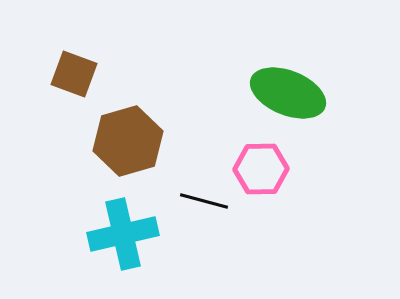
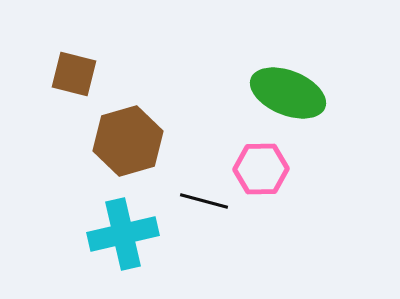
brown square: rotated 6 degrees counterclockwise
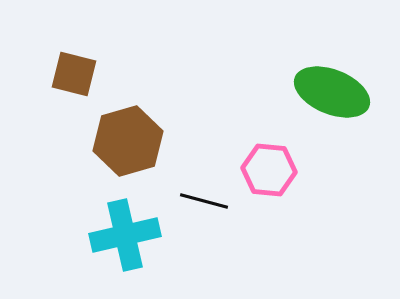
green ellipse: moved 44 px right, 1 px up
pink hexagon: moved 8 px right, 1 px down; rotated 6 degrees clockwise
cyan cross: moved 2 px right, 1 px down
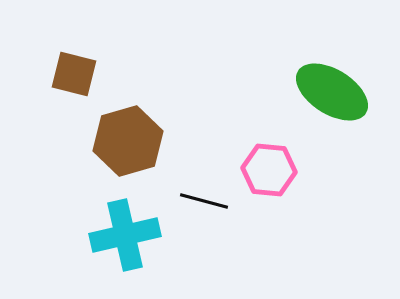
green ellipse: rotated 10 degrees clockwise
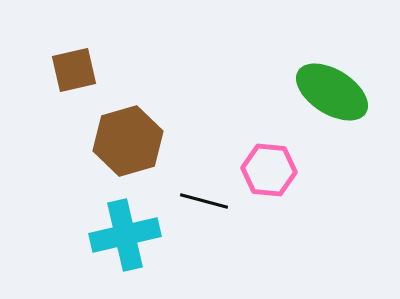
brown square: moved 4 px up; rotated 27 degrees counterclockwise
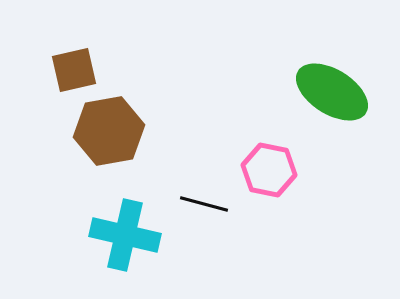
brown hexagon: moved 19 px left, 10 px up; rotated 6 degrees clockwise
pink hexagon: rotated 6 degrees clockwise
black line: moved 3 px down
cyan cross: rotated 26 degrees clockwise
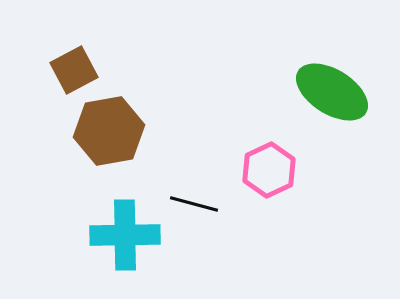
brown square: rotated 15 degrees counterclockwise
pink hexagon: rotated 24 degrees clockwise
black line: moved 10 px left
cyan cross: rotated 14 degrees counterclockwise
